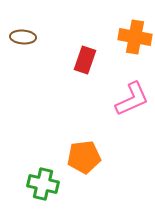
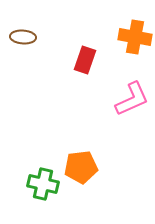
orange pentagon: moved 3 px left, 10 px down
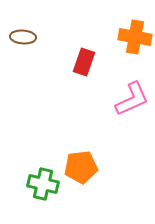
red rectangle: moved 1 px left, 2 px down
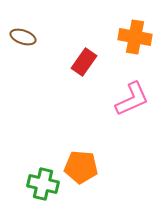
brown ellipse: rotated 15 degrees clockwise
red rectangle: rotated 16 degrees clockwise
orange pentagon: rotated 12 degrees clockwise
